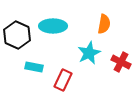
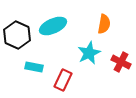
cyan ellipse: rotated 24 degrees counterclockwise
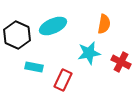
cyan star: rotated 15 degrees clockwise
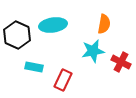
cyan ellipse: moved 1 px up; rotated 16 degrees clockwise
cyan star: moved 4 px right, 2 px up
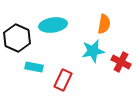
black hexagon: moved 3 px down
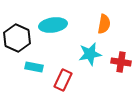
cyan star: moved 3 px left, 3 px down
red cross: rotated 18 degrees counterclockwise
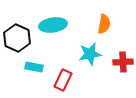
red cross: moved 2 px right; rotated 12 degrees counterclockwise
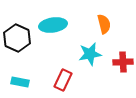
orange semicircle: rotated 24 degrees counterclockwise
cyan rectangle: moved 14 px left, 15 px down
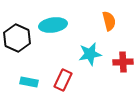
orange semicircle: moved 5 px right, 3 px up
cyan rectangle: moved 9 px right
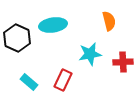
cyan rectangle: rotated 30 degrees clockwise
